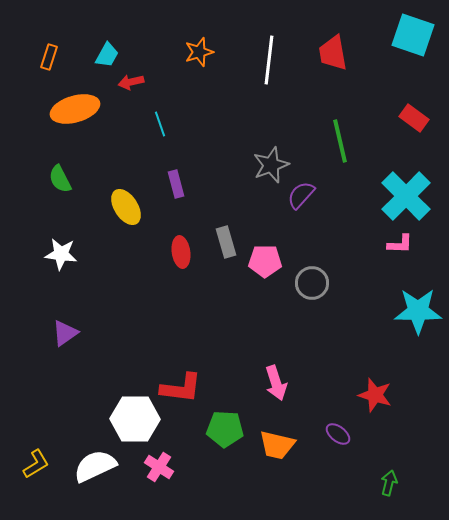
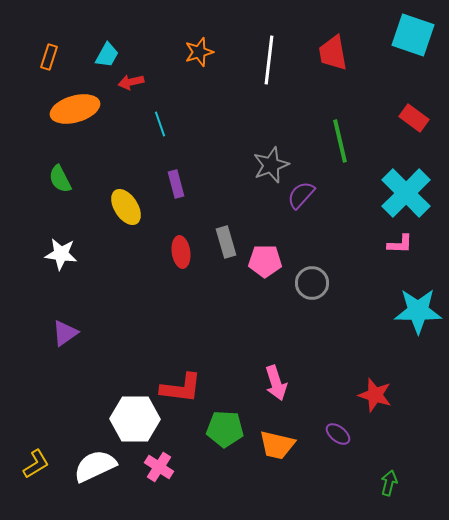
cyan cross: moved 3 px up
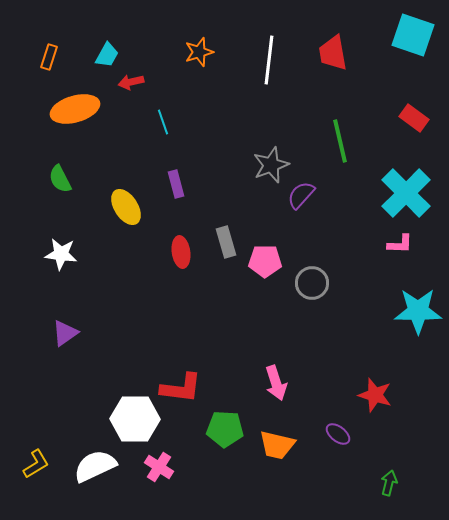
cyan line: moved 3 px right, 2 px up
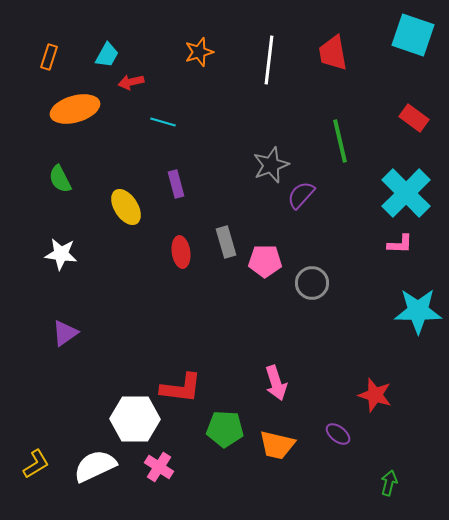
cyan line: rotated 55 degrees counterclockwise
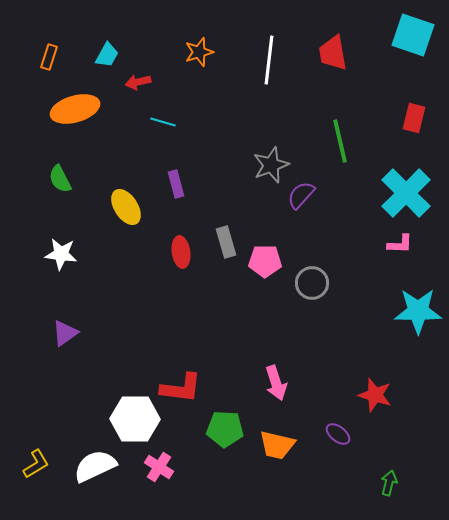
red arrow: moved 7 px right
red rectangle: rotated 68 degrees clockwise
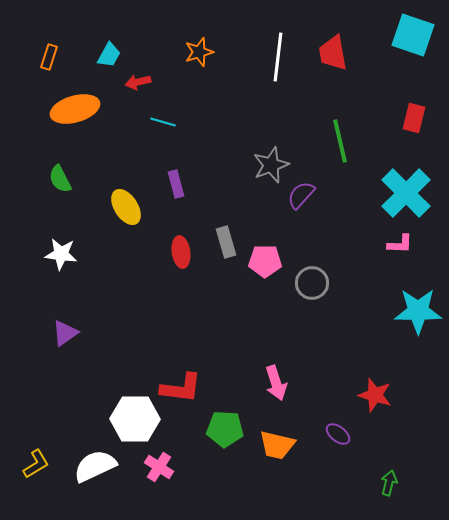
cyan trapezoid: moved 2 px right
white line: moved 9 px right, 3 px up
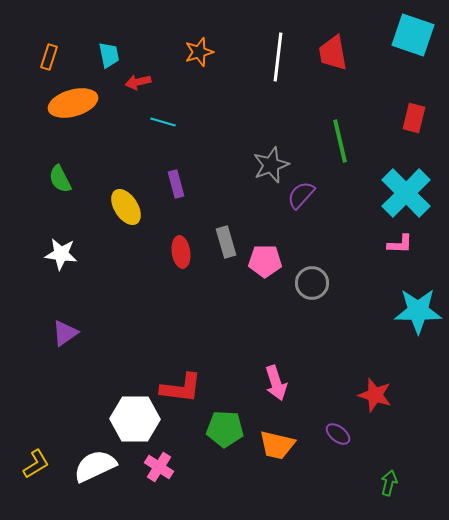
cyan trapezoid: rotated 40 degrees counterclockwise
orange ellipse: moved 2 px left, 6 px up
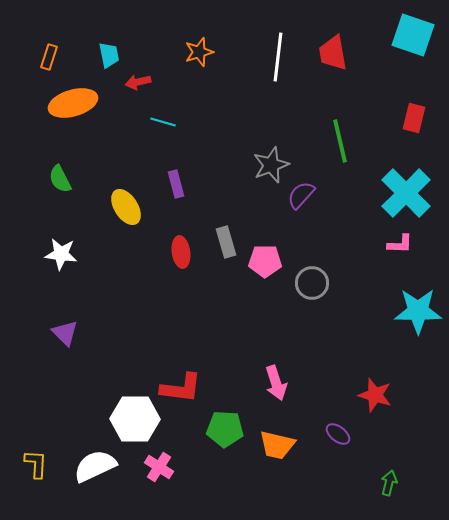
purple triangle: rotated 40 degrees counterclockwise
yellow L-shape: rotated 56 degrees counterclockwise
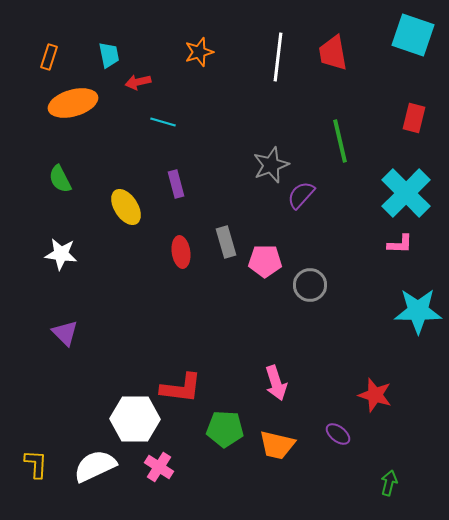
gray circle: moved 2 px left, 2 px down
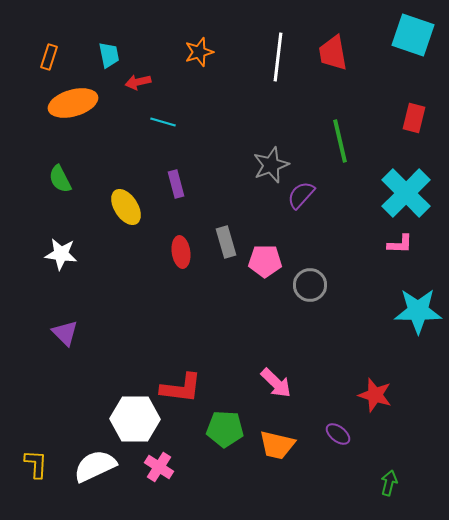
pink arrow: rotated 28 degrees counterclockwise
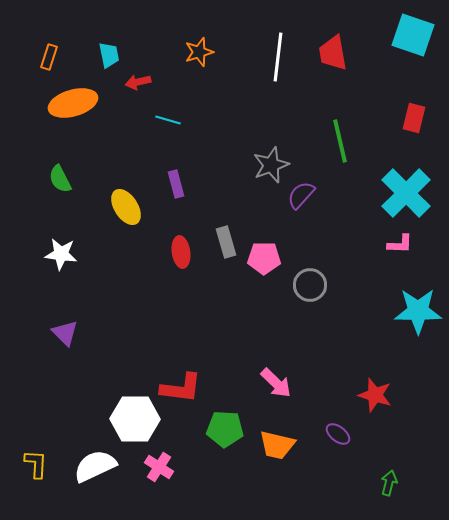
cyan line: moved 5 px right, 2 px up
pink pentagon: moved 1 px left, 3 px up
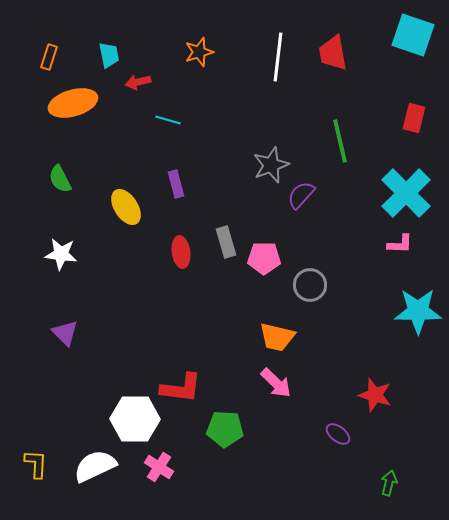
orange trapezoid: moved 108 px up
